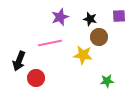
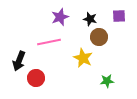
pink line: moved 1 px left, 1 px up
yellow star: moved 3 px down; rotated 18 degrees clockwise
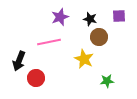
yellow star: moved 1 px right, 1 px down
